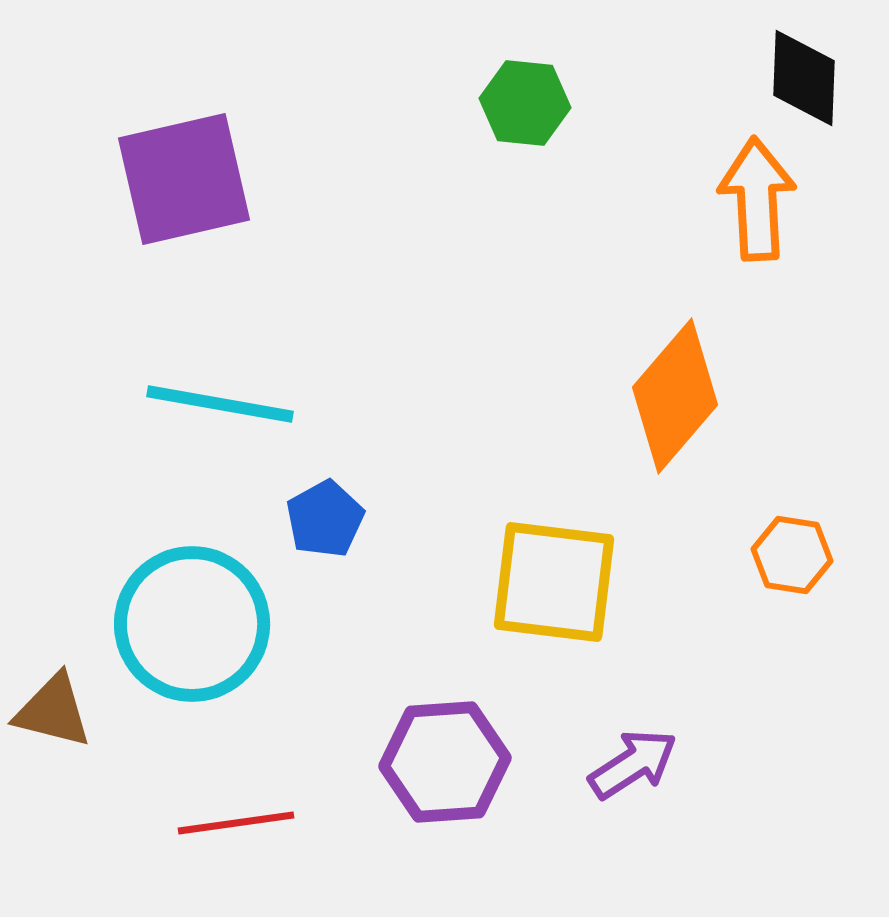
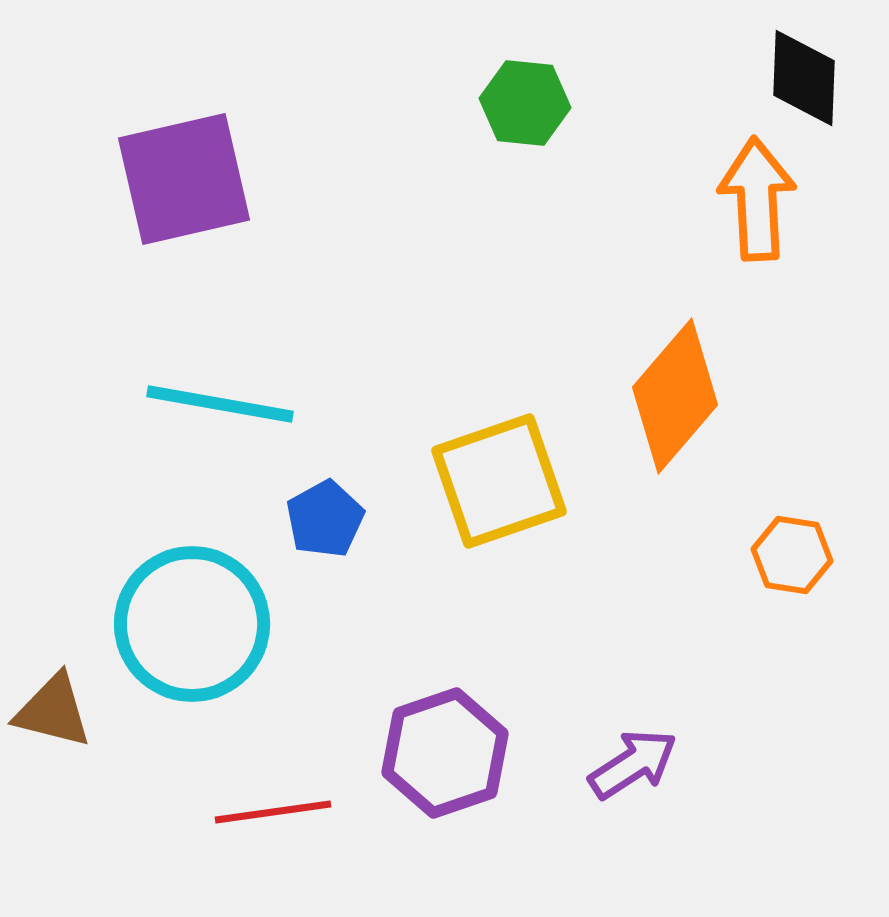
yellow square: moved 55 px left, 101 px up; rotated 26 degrees counterclockwise
purple hexagon: moved 9 px up; rotated 15 degrees counterclockwise
red line: moved 37 px right, 11 px up
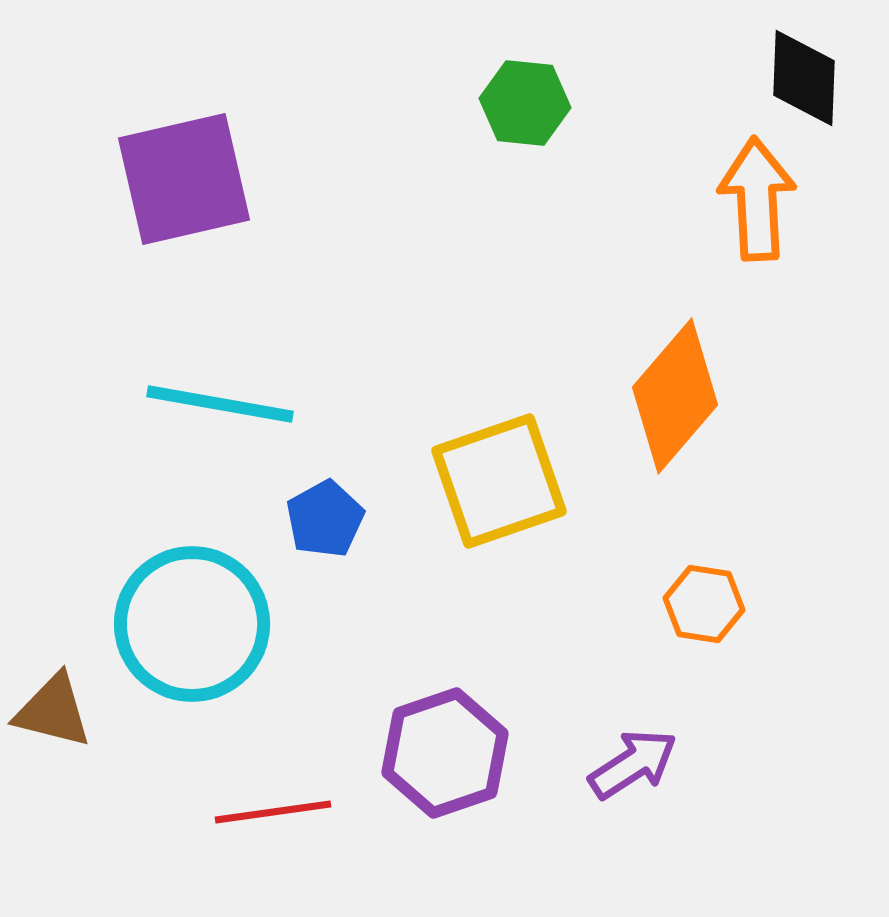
orange hexagon: moved 88 px left, 49 px down
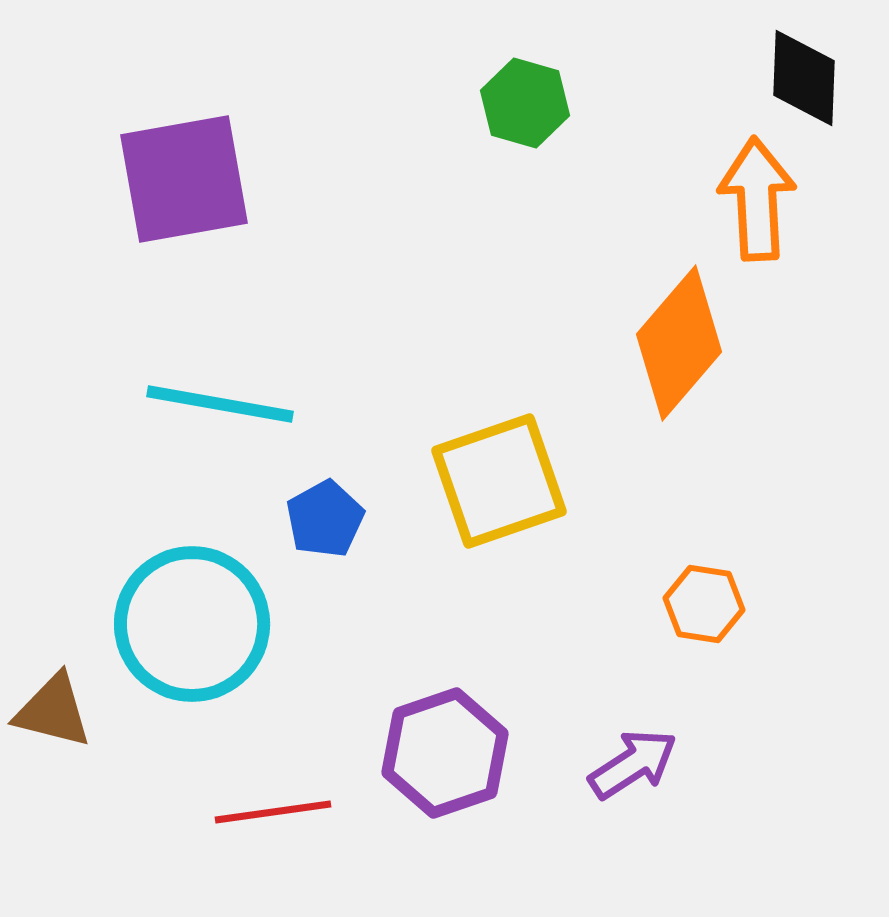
green hexagon: rotated 10 degrees clockwise
purple square: rotated 3 degrees clockwise
orange diamond: moved 4 px right, 53 px up
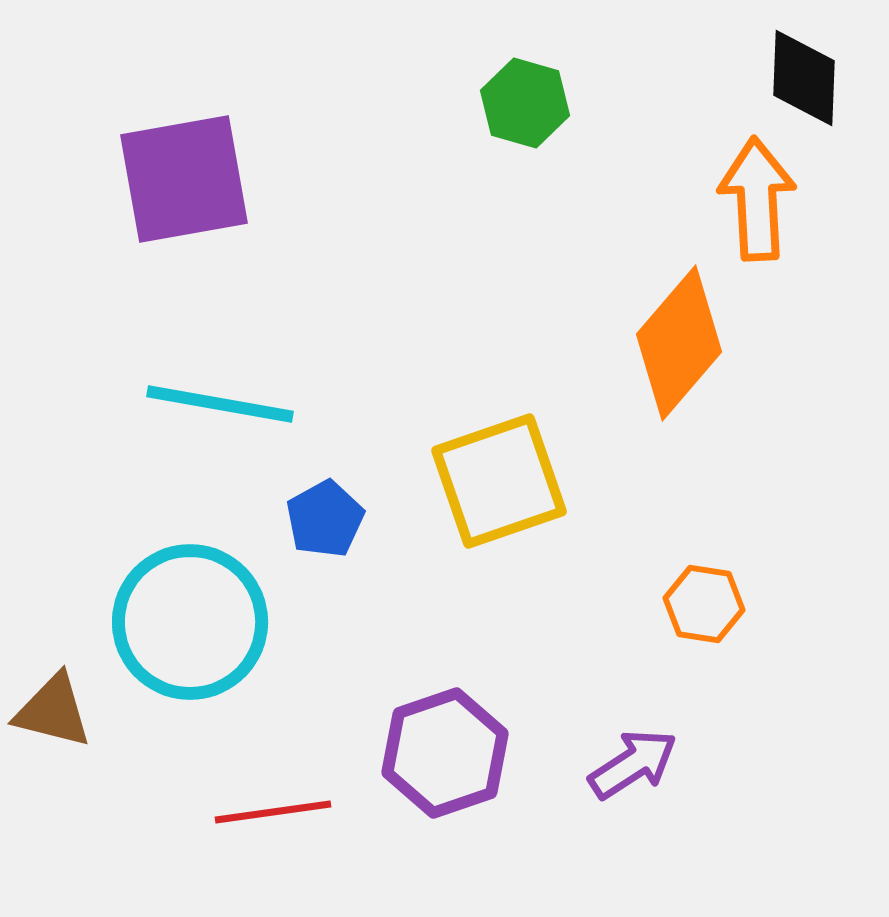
cyan circle: moved 2 px left, 2 px up
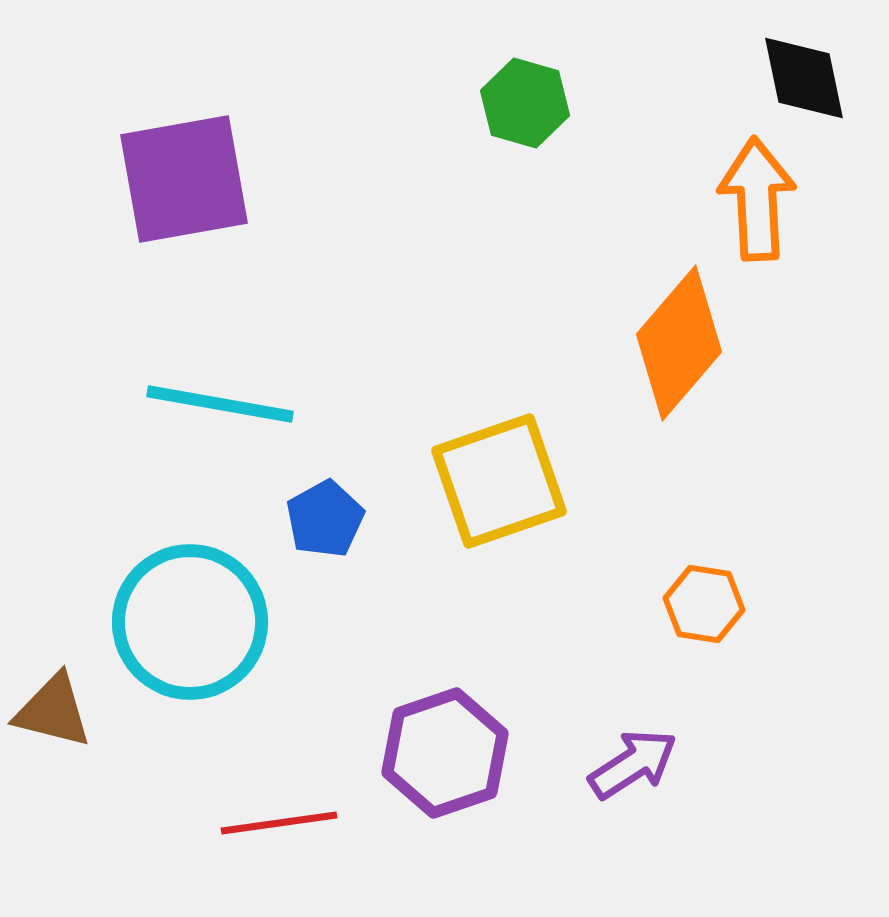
black diamond: rotated 14 degrees counterclockwise
red line: moved 6 px right, 11 px down
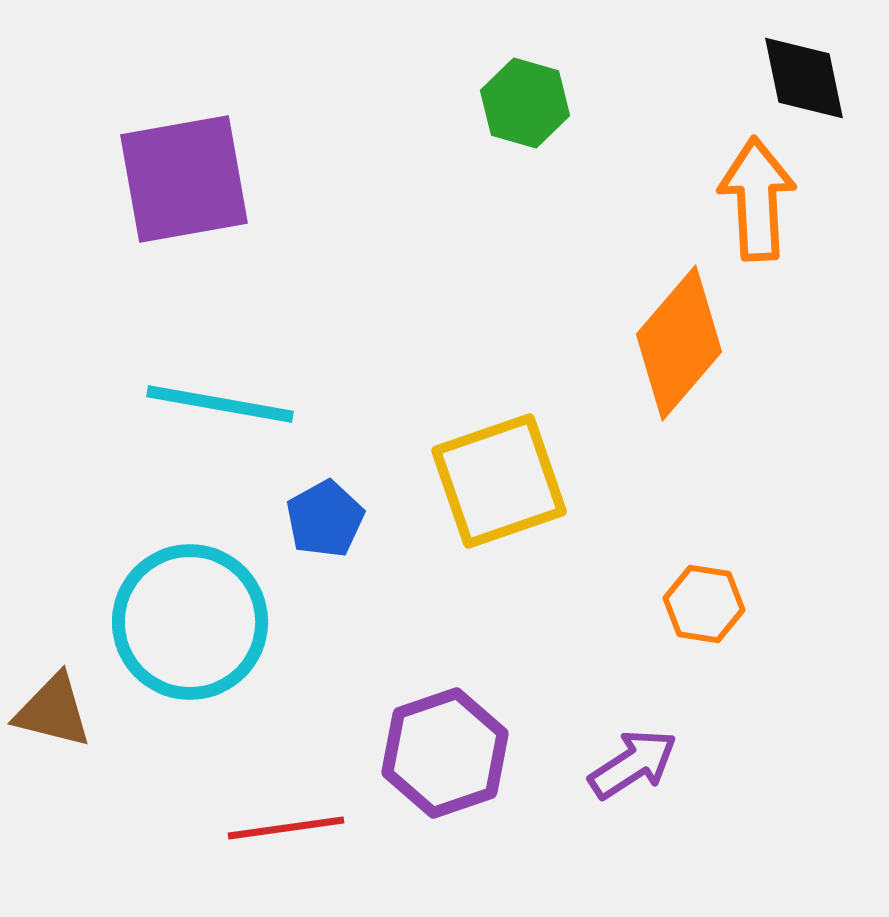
red line: moved 7 px right, 5 px down
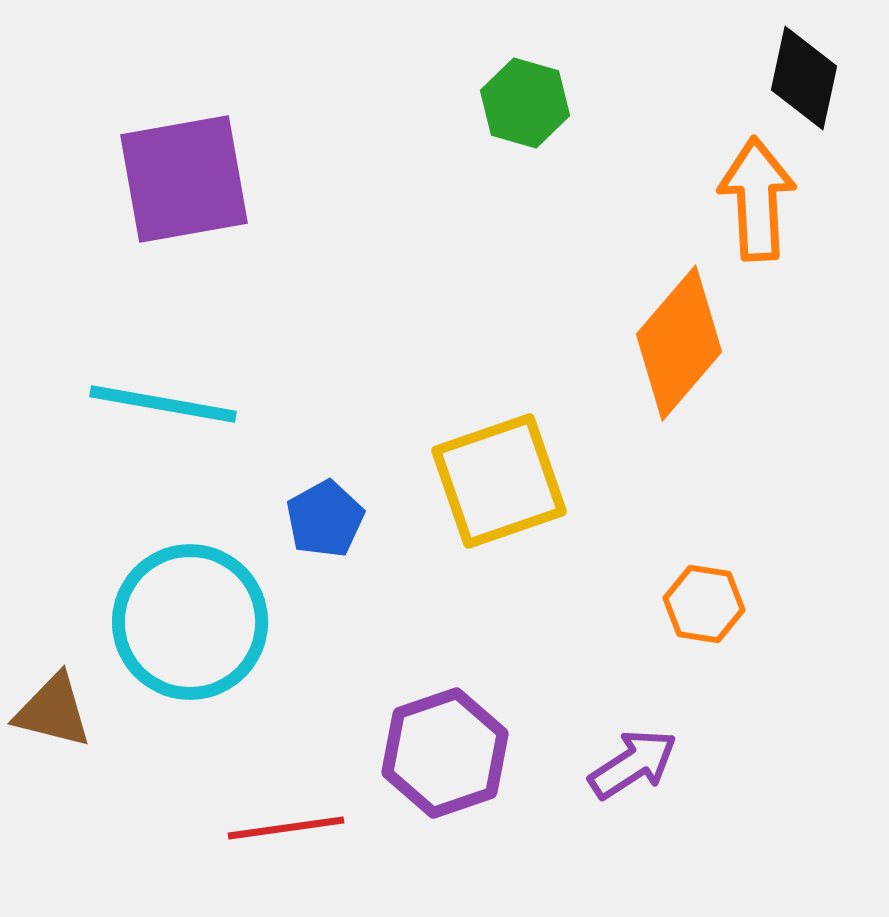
black diamond: rotated 24 degrees clockwise
cyan line: moved 57 px left
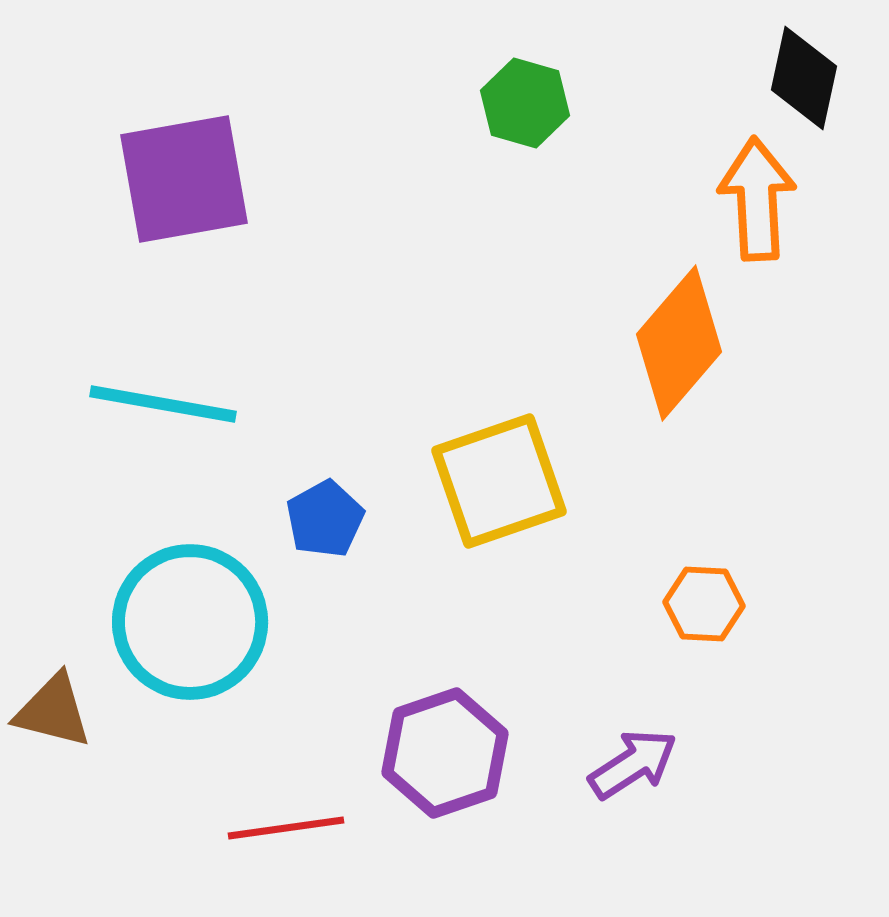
orange hexagon: rotated 6 degrees counterclockwise
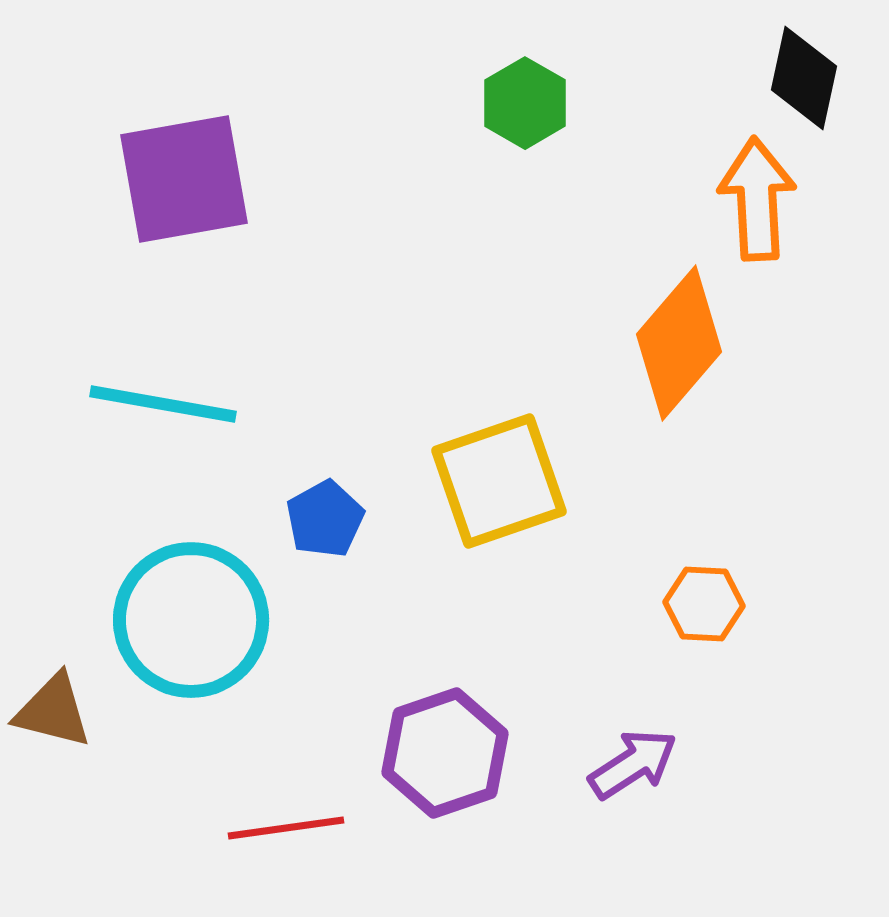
green hexagon: rotated 14 degrees clockwise
cyan circle: moved 1 px right, 2 px up
